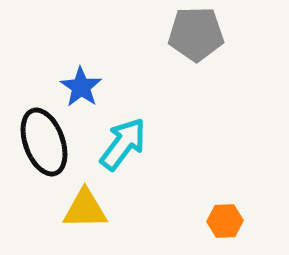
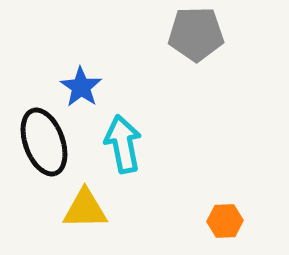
cyan arrow: rotated 48 degrees counterclockwise
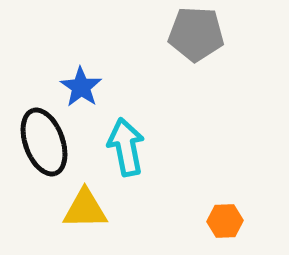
gray pentagon: rotated 4 degrees clockwise
cyan arrow: moved 3 px right, 3 px down
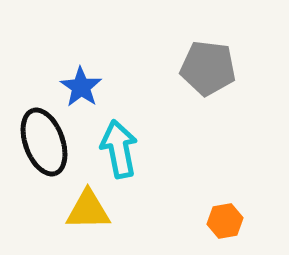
gray pentagon: moved 12 px right, 34 px down; rotated 4 degrees clockwise
cyan arrow: moved 7 px left, 2 px down
yellow triangle: moved 3 px right, 1 px down
orange hexagon: rotated 8 degrees counterclockwise
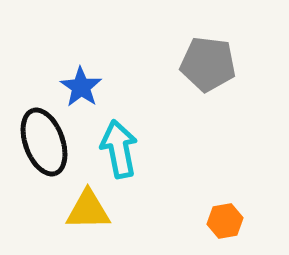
gray pentagon: moved 4 px up
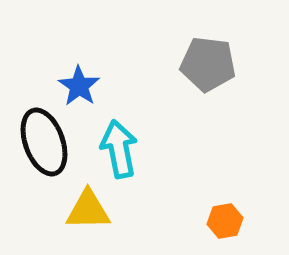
blue star: moved 2 px left, 1 px up
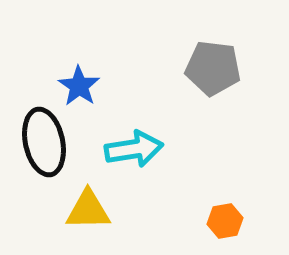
gray pentagon: moved 5 px right, 4 px down
black ellipse: rotated 8 degrees clockwise
cyan arrow: moved 15 px right; rotated 92 degrees clockwise
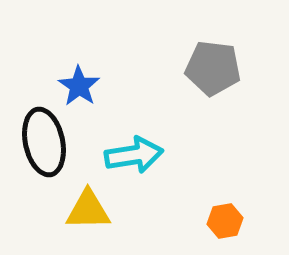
cyan arrow: moved 6 px down
